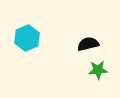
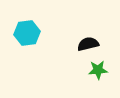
cyan hexagon: moved 5 px up; rotated 15 degrees clockwise
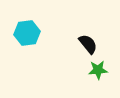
black semicircle: rotated 65 degrees clockwise
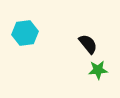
cyan hexagon: moved 2 px left
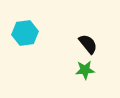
green star: moved 13 px left
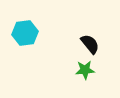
black semicircle: moved 2 px right
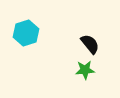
cyan hexagon: moved 1 px right; rotated 10 degrees counterclockwise
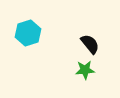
cyan hexagon: moved 2 px right
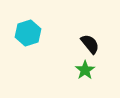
green star: rotated 30 degrees counterclockwise
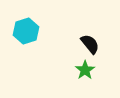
cyan hexagon: moved 2 px left, 2 px up
